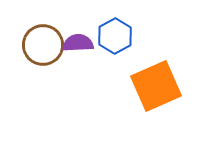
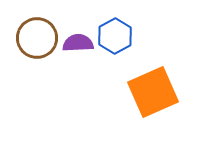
brown circle: moved 6 px left, 7 px up
orange square: moved 3 px left, 6 px down
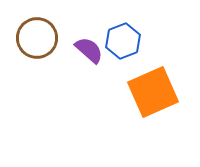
blue hexagon: moved 8 px right, 5 px down; rotated 8 degrees clockwise
purple semicircle: moved 11 px right, 7 px down; rotated 44 degrees clockwise
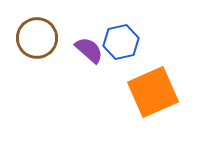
blue hexagon: moved 2 px left, 1 px down; rotated 8 degrees clockwise
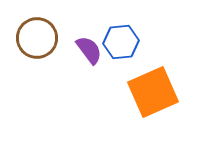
blue hexagon: rotated 8 degrees clockwise
purple semicircle: rotated 12 degrees clockwise
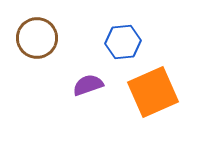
blue hexagon: moved 2 px right
purple semicircle: moved 1 px left, 35 px down; rotated 72 degrees counterclockwise
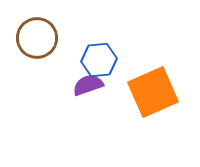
blue hexagon: moved 24 px left, 18 px down
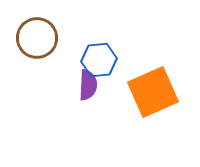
purple semicircle: rotated 112 degrees clockwise
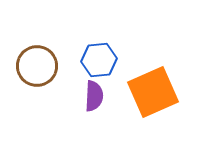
brown circle: moved 28 px down
purple semicircle: moved 6 px right, 11 px down
